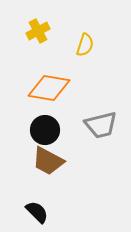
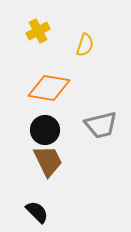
brown trapezoid: rotated 144 degrees counterclockwise
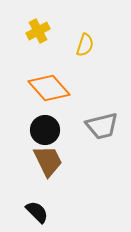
orange diamond: rotated 39 degrees clockwise
gray trapezoid: moved 1 px right, 1 px down
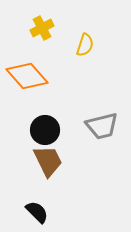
yellow cross: moved 4 px right, 3 px up
orange diamond: moved 22 px left, 12 px up
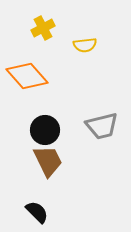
yellow cross: moved 1 px right
yellow semicircle: rotated 65 degrees clockwise
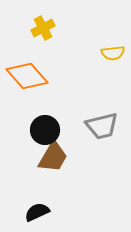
yellow semicircle: moved 28 px right, 8 px down
brown trapezoid: moved 5 px right, 4 px up; rotated 56 degrees clockwise
black semicircle: rotated 70 degrees counterclockwise
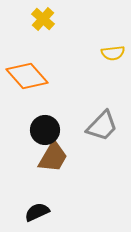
yellow cross: moved 9 px up; rotated 20 degrees counterclockwise
gray trapezoid: rotated 32 degrees counterclockwise
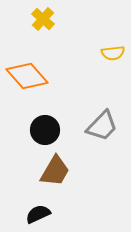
brown trapezoid: moved 2 px right, 14 px down
black semicircle: moved 1 px right, 2 px down
